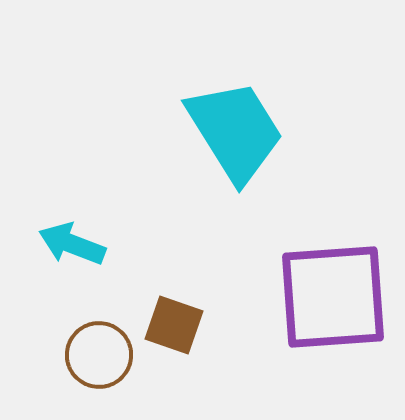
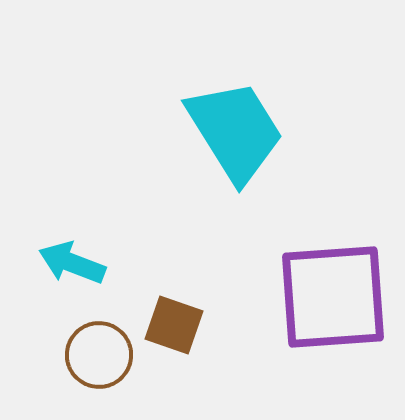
cyan arrow: moved 19 px down
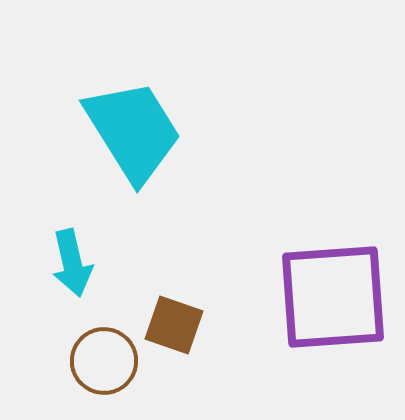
cyan trapezoid: moved 102 px left
cyan arrow: rotated 124 degrees counterclockwise
brown circle: moved 5 px right, 6 px down
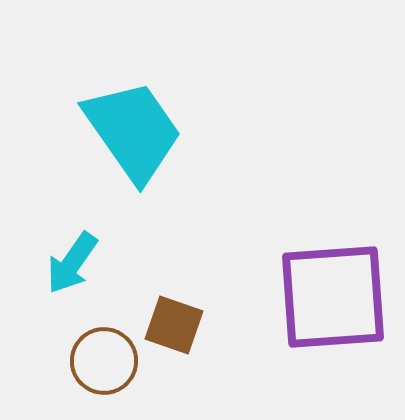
cyan trapezoid: rotated 3 degrees counterclockwise
cyan arrow: rotated 48 degrees clockwise
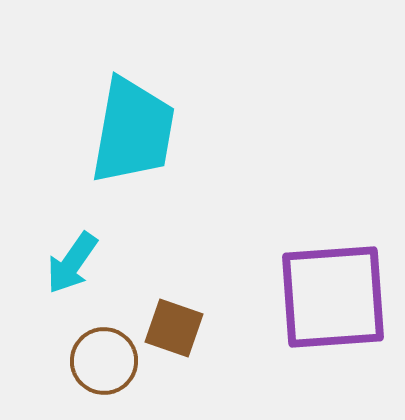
cyan trapezoid: rotated 45 degrees clockwise
brown square: moved 3 px down
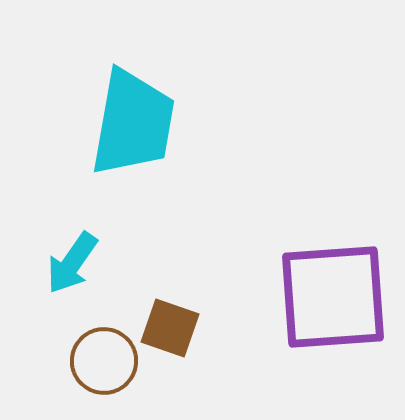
cyan trapezoid: moved 8 px up
brown square: moved 4 px left
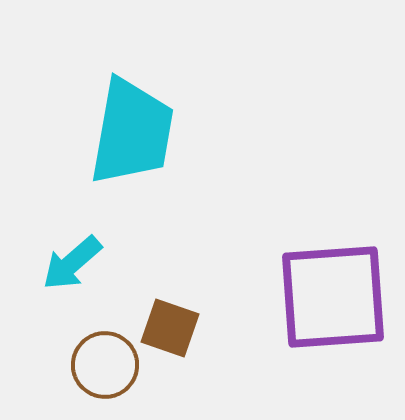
cyan trapezoid: moved 1 px left, 9 px down
cyan arrow: rotated 14 degrees clockwise
brown circle: moved 1 px right, 4 px down
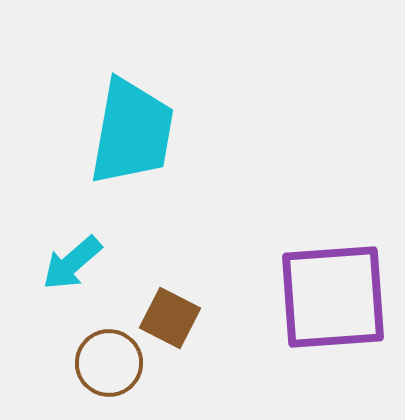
brown square: moved 10 px up; rotated 8 degrees clockwise
brown circle: moved 4 px right, 2 px up
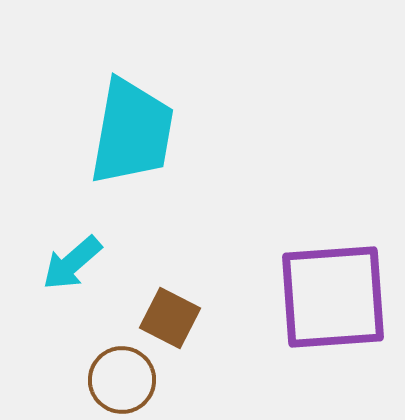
brown circle: moved 13 px right, 17 px down
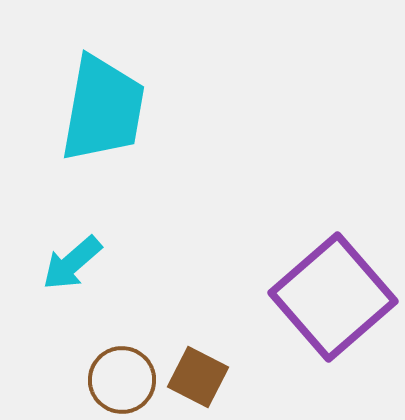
cyan trapezoid: moved 29 px left, 23 px up
purple square: rotated 37 degrees counterclockwise
brown square: moved 28 px right, 59 px down
